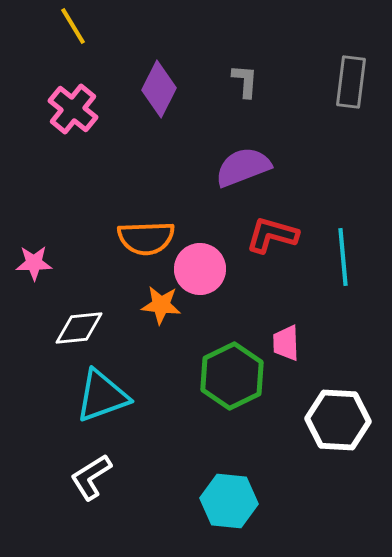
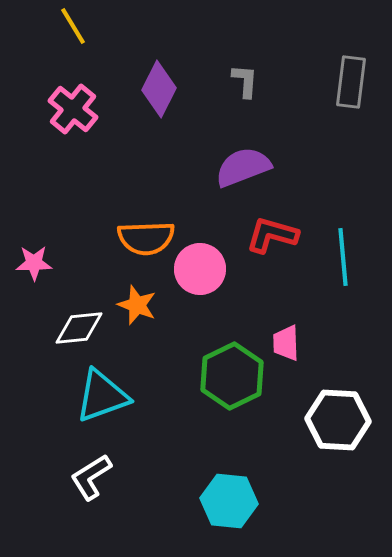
orange star: moved 24 px left; rotated 15 degrees clockwise
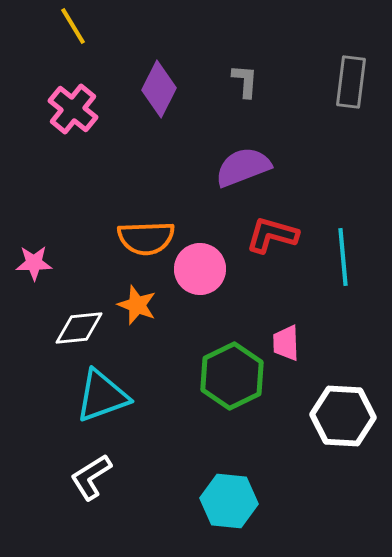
white hexagon: moved 5 px right, 4 px up
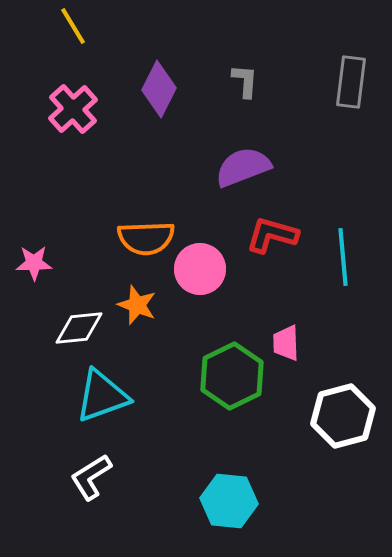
pink cross: rotated 9 degrees clockwise
white hexagon: rotated 18 degrees counterclockwise
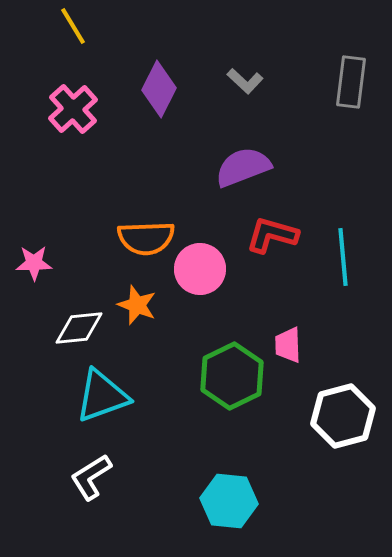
gray L-shape: rotated 129 degrees clockwise
pink trapezoid: moved 2 px right, 2 px down
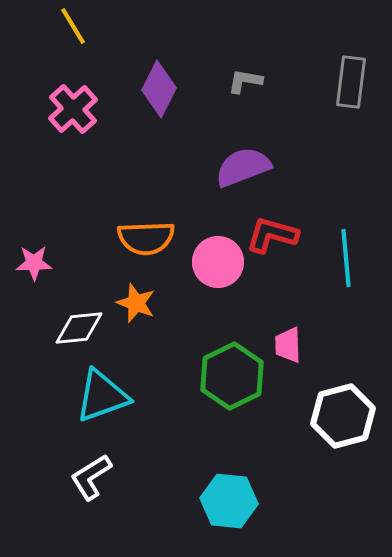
gray L-shape: rotated 147 degrees clockwise
cyan line: moved 3 px right, 1 px down
pink circle: moved 18 px right, 7 px up
orange star: moved 1 px left, 2 px up
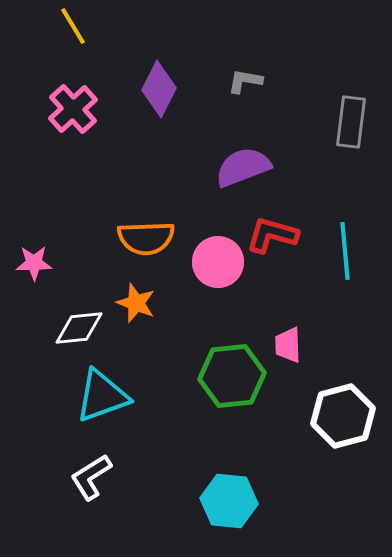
gray rectangle: moved 40 px down
cyan line: moved 1 px left, 7 px up
green hexagon: rotated 20 degrees clockwise
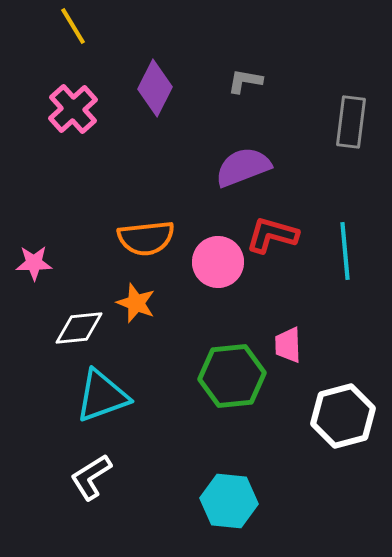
purple diamond: moved 4 px left, 1 px up
orange semicircle: rotated 4 degrees counterclockwise
